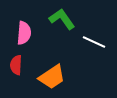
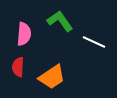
green L-shape: moved 2 px left, 2 px down
pink semicircle: moved 1 px down
red semicircle: moved 2 px right, 2 px down
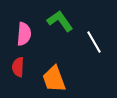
white line: rotated 35 degrees clockwise
orange trapezoid: moved 2 px right, 2 px down; rotated 104 degrees clockwise
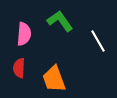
white line: moved 4 px right, 1 px up
red semicircle: moved 1 px right, 1 px down
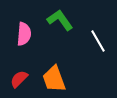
green L-shape: moved 1 px up
red semicircle: moved 11 px down; rotated 42 degrees clockwise
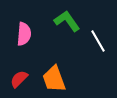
green L-shape: moved 7 px right, 1 px down
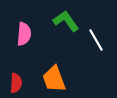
green L-shape: moved 1 px left
white line: moved 2 px left, 1 px up
red semicircle: moved 3 px left, 4 px down; rotated 138 degrees clockwise
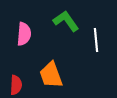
white line: rotated 25 degrees clockwise
orange trapezoid: moved 3 px left, 4 px up
red semicircle: moved 2 px down
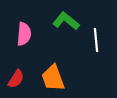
green L-shape: rotated 16 degrees counterclockwise
orange trapezoid: moved 2 px right, 3 px down
red semicircle: moved 6 px up; rotated 30 degrees clockwise
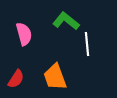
pink semicircle: rotated 20 degrees counterclockwise
white line: moved 9 px left, 4 px down
orange trapezoid: moved 2 px right, 1 px up
